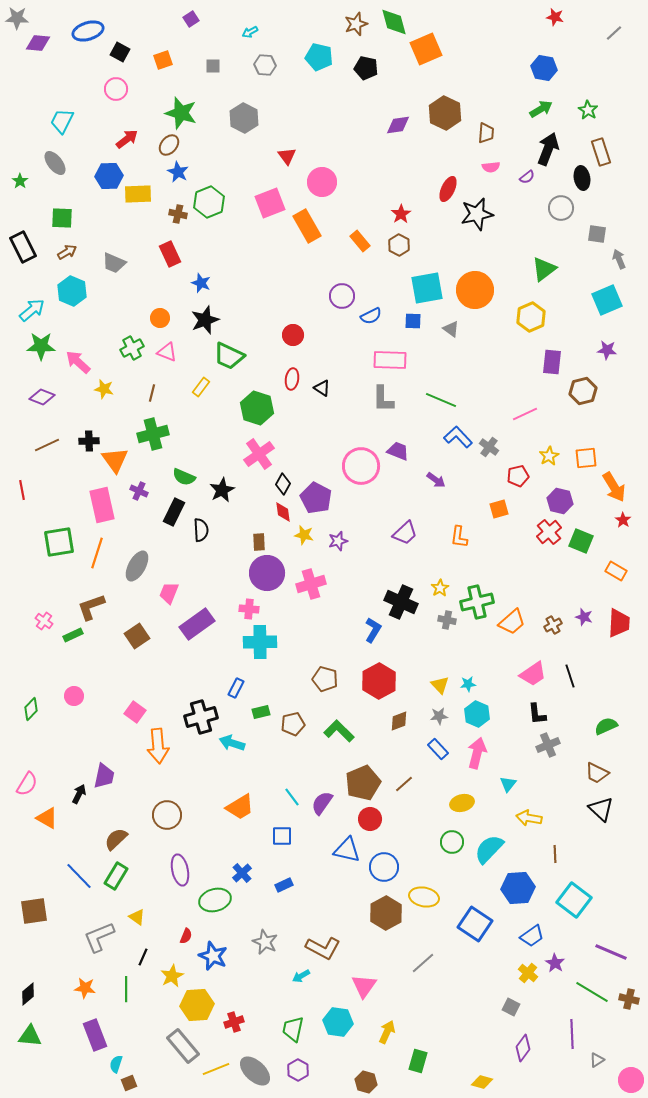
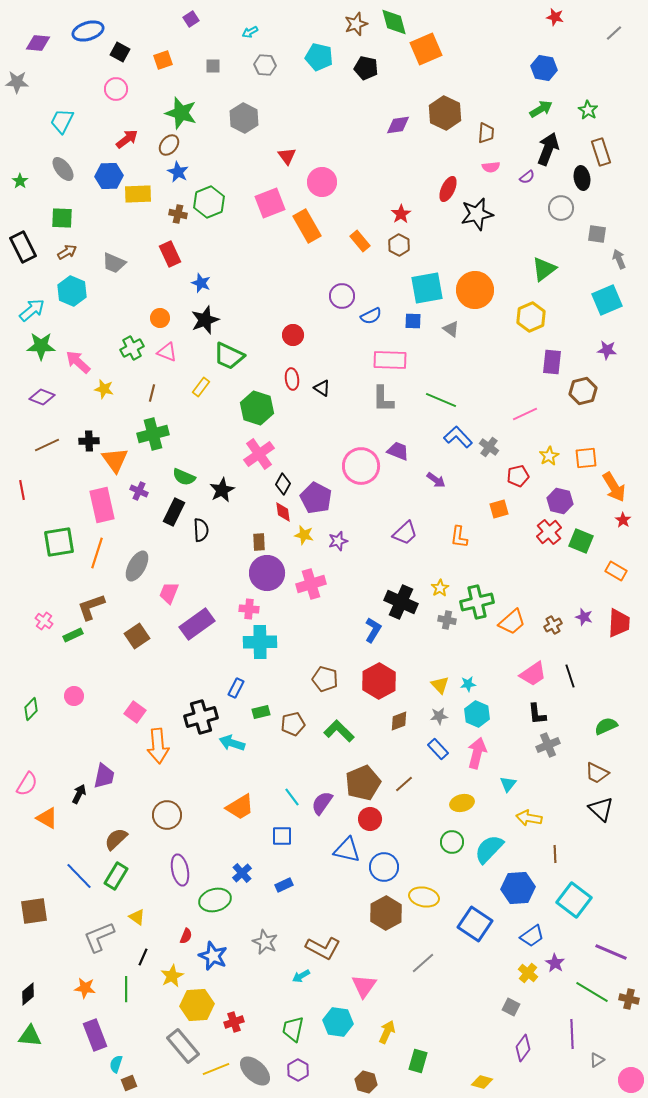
gray star at (17, 18): moved 64 px down
gray ellipse at (55, 163): moved 8 px right, 6 px down
red ellipse at (292, 379): rotated 15 degrees counterclockwise
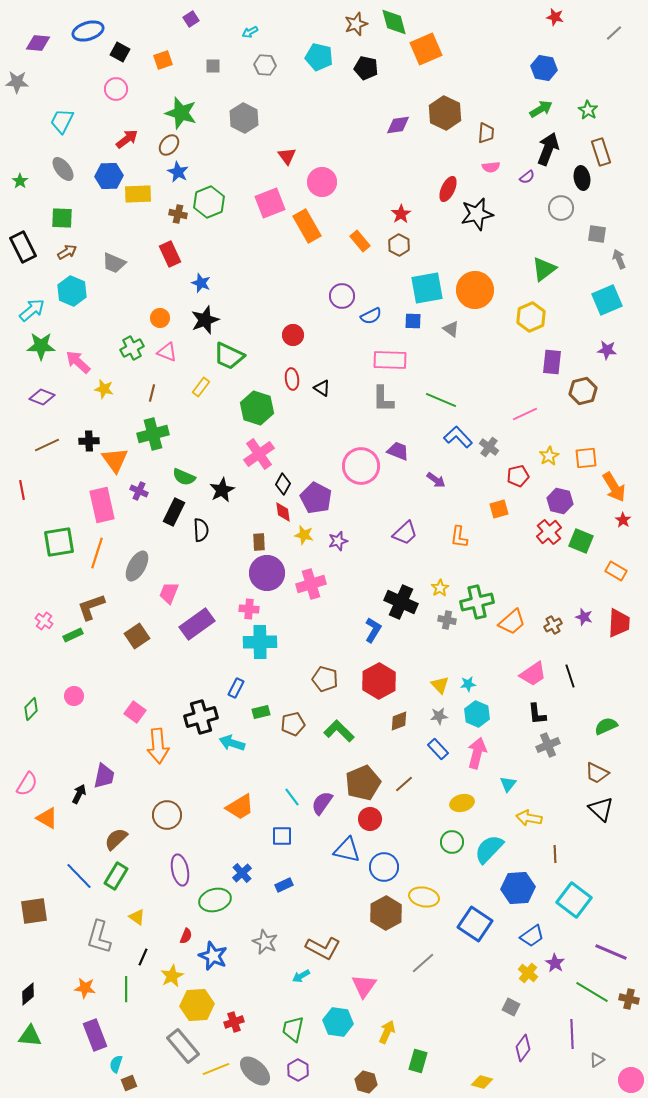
gray L-shape at (99, 937): rotated 52 degrees counterclockwise
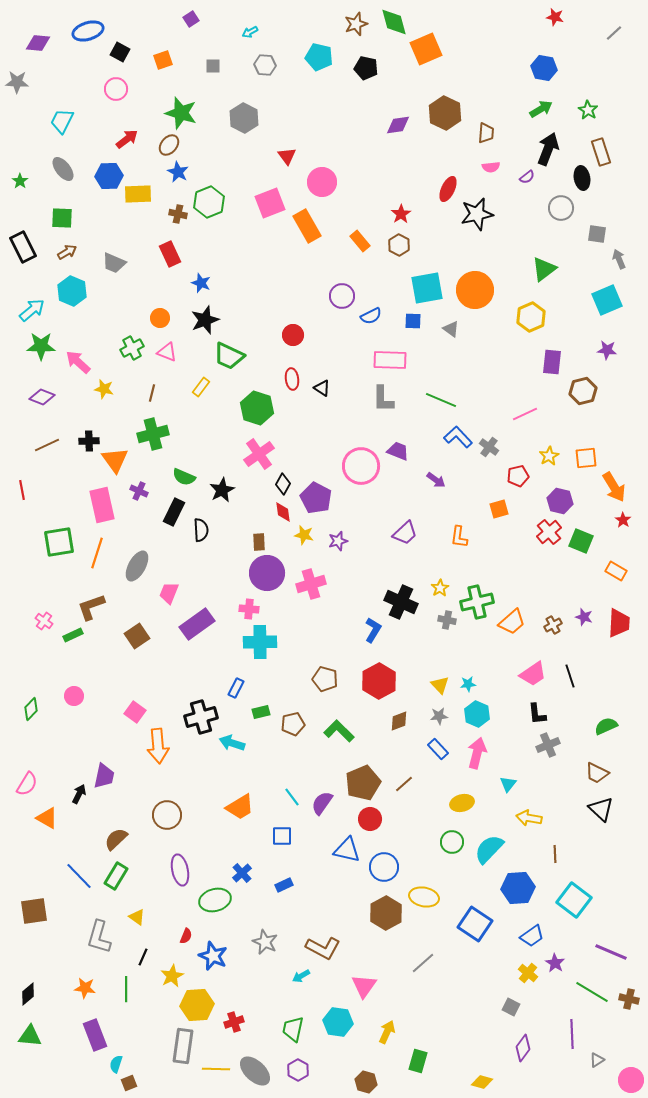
gray rectangle at (183, 1046): rotated 48 degrees clockwise
yellow line at (216, 1069): rotated 24 degrees clockwise
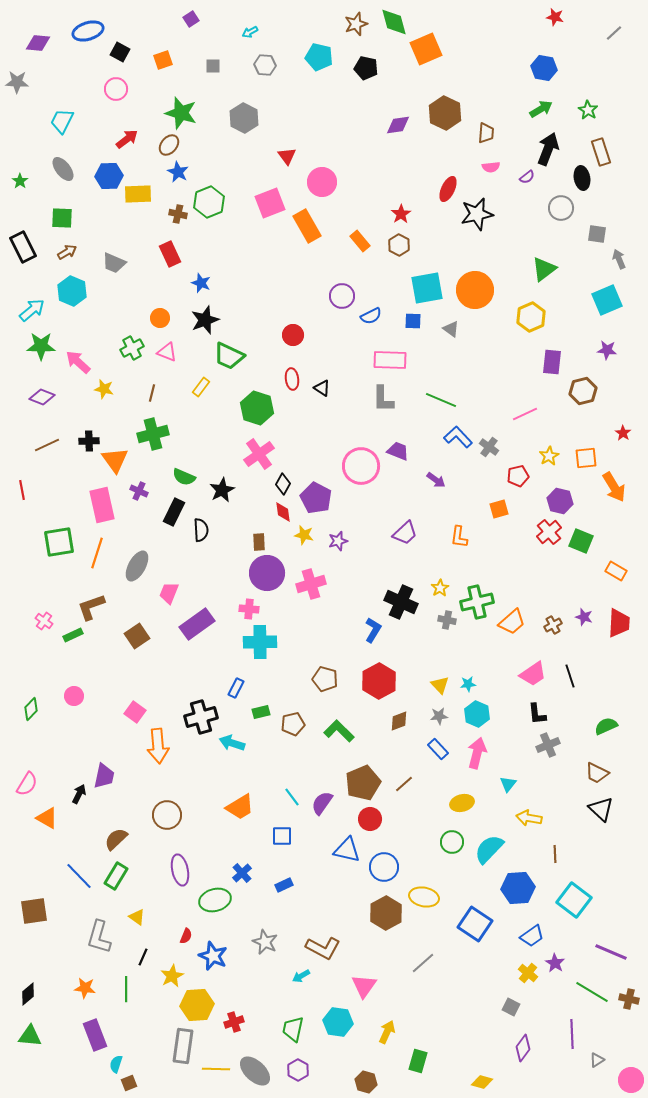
red star at (623, 520): moved 87 px up
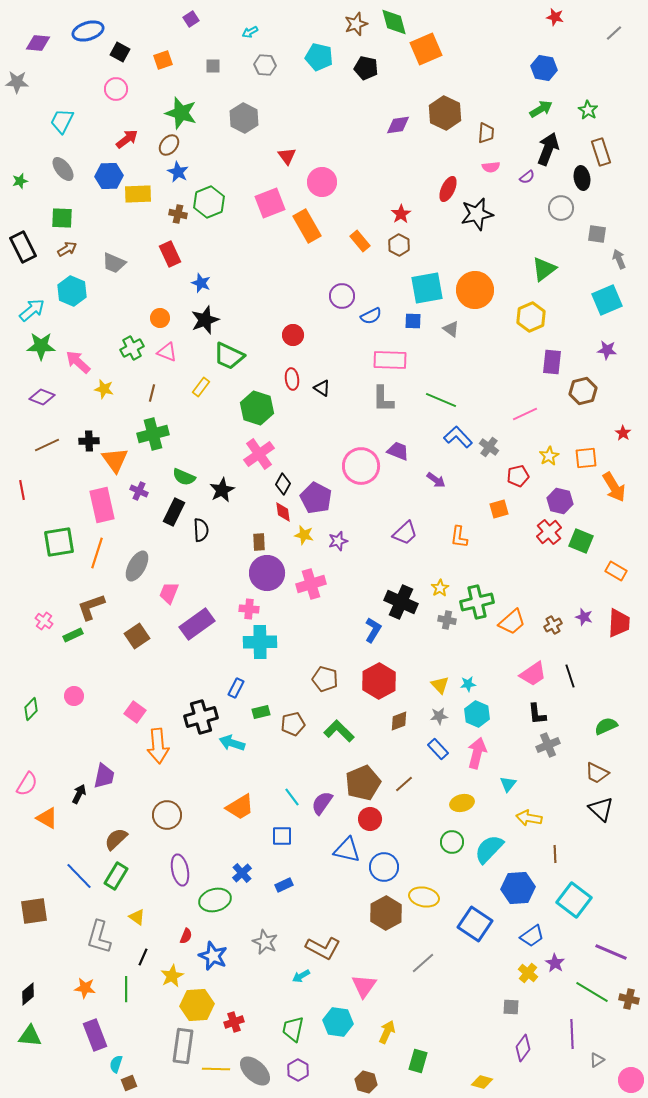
green star at (20, 181): rotated 21 degrees clockwise
brown arrow at (67, 252): moved 3 px up
gray square at (511, 1007): rotated 24 degrees counterclockwise
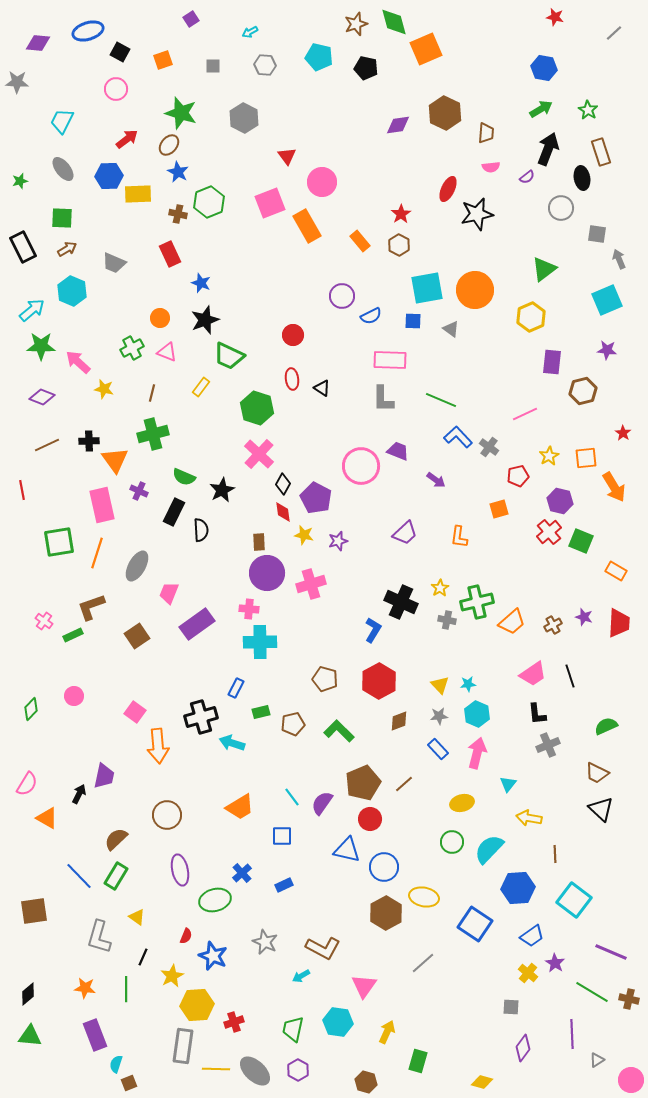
pink cross at (259, 454): rotated 12 degrees counterclockwise
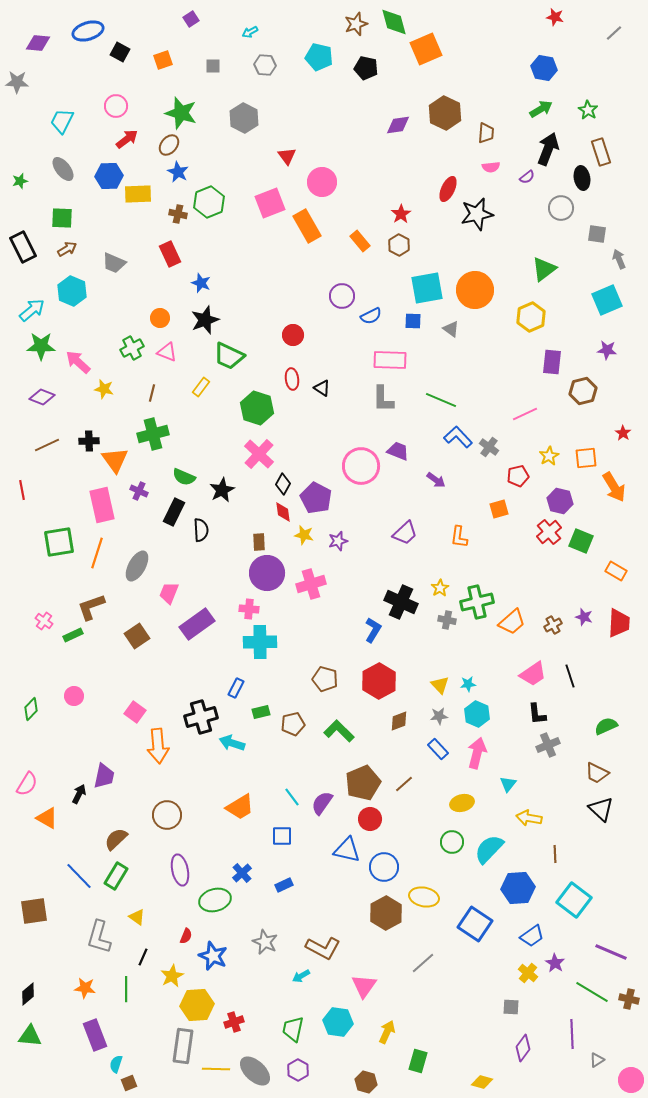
pink circle at (116, 89): moved 17 px down
